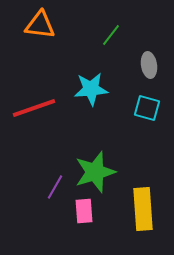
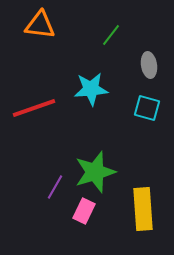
pink rectangle: rotated 30 degrees clockwise
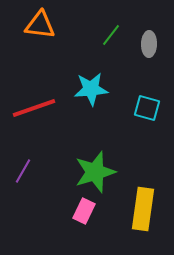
gray ellipse: moved 21 px up; rotated 10 degrees clockwise
purple line: moved 32 px left, 16 px up
yellow rectangle: rotated 12 degrees clockwise
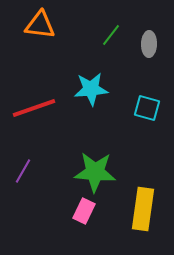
green star: rotated 21 degrees clockwise
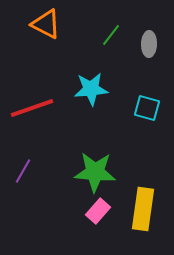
orange triangle: moved 6 px right, 1 px up; rotated 20 degrees clockwise
red line: moved 2 px left
pink rectangle: moved 14 px right; rotated 15 degrees clockwise
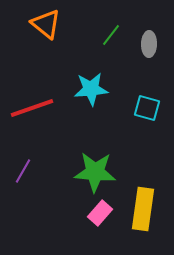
orange triangle: rotated 12 degrees clockwise
pink rectangle: moved 2 px right, 2 px down
